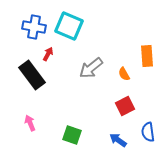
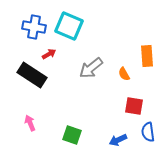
red arrow: moved 1 px right; rotated 32 degrees clockwise
black rectangle: rotated 20 degrees counterclockwise
red square: moved 9 px right; rotated 36 degrees clockwise
blue arrow: rotated 60 degrees counterclockwise
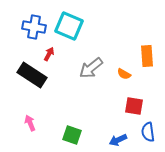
red arrow: rotated 32 degrees counterclockwise
orange semicircle: rotated 32 degrees counterclockwise
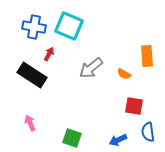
green square: moved 3 px down
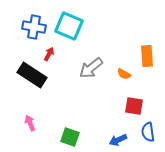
green square: moved 2 px left, 1 px up
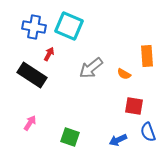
pink arrow: rotated 56 degrees clockwise
blue semicircle: rotated 12 degrees counterclockwise
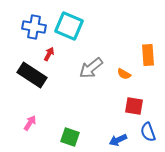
orange rectangle: moved 1 px right, 1 px up
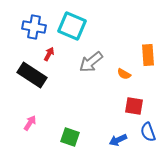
cyan square: moved 3 px right
gray arrow: moved 6 px up
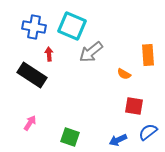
red arrow: rotated 32 degrees counterclockwise
gray arrow: moved 10 px up
blue semicircle: rotated 72 degrees clockwise
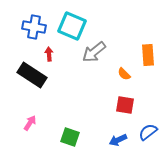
gray arrow: moved 3 px right
orange semicircle: rotated 16 degrees clockwise
red square: moved 9 px left, 1 px up
